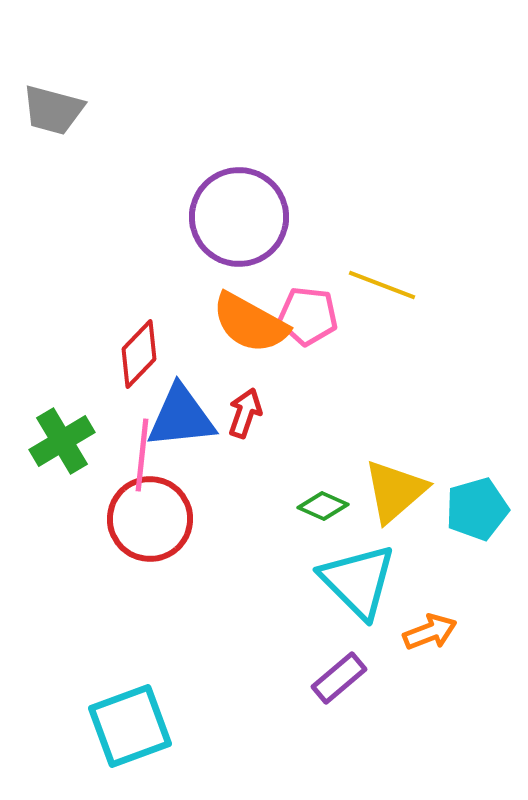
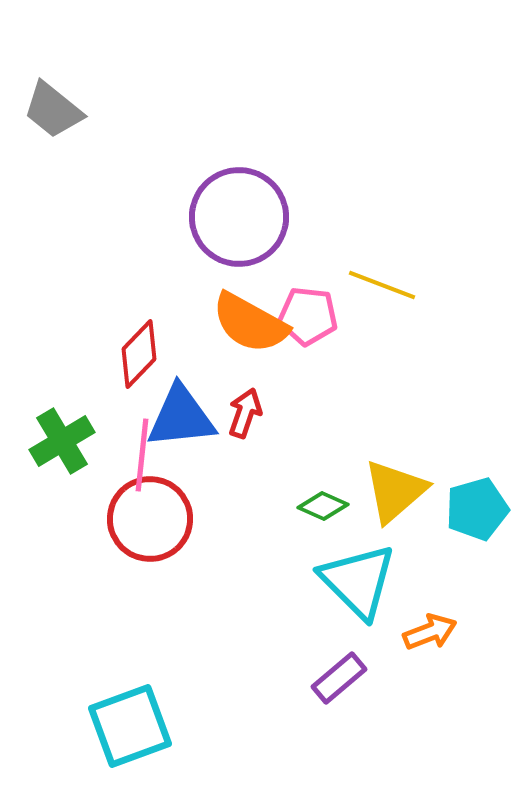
gray trapezoid: rotated 24 degrees clockwise
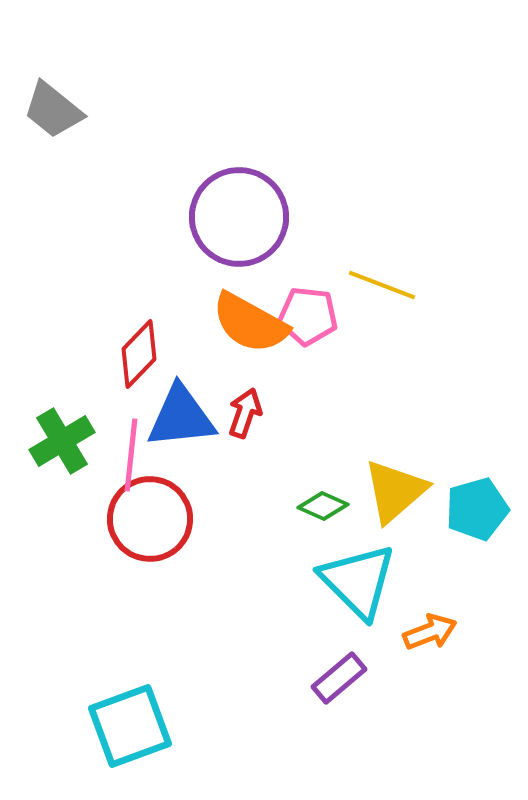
pink line: moved 11 px left
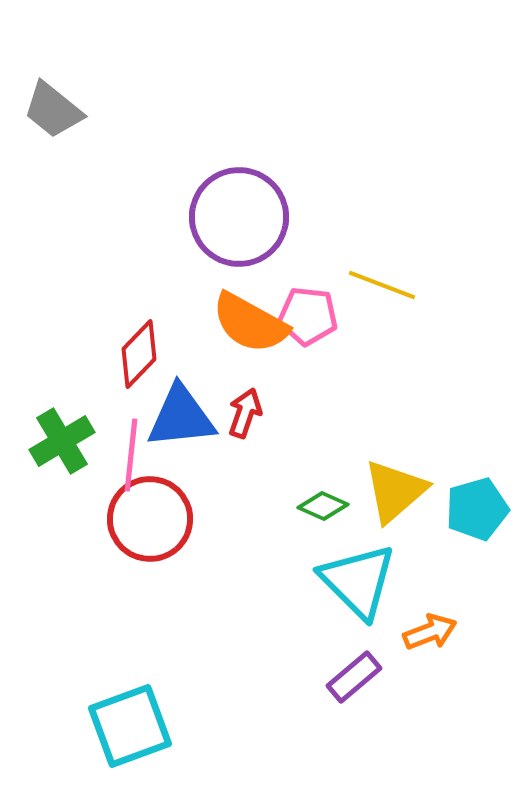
purple rectangle: moved 15 px right, 1 px up
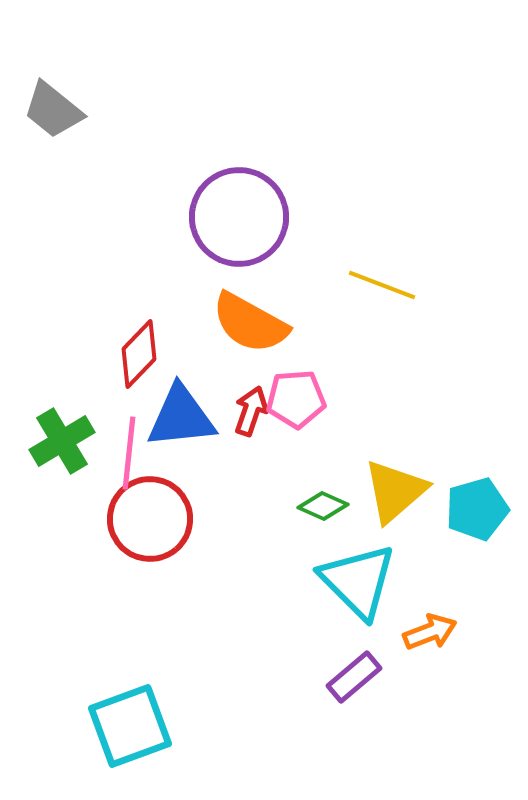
pink pentagon: moved 12 px left, 83 px down; rotated 10 degrees counterclockwise
red arrow: moved 6 px right, 2 px up
pink line: moved 2 px left, 2 px up
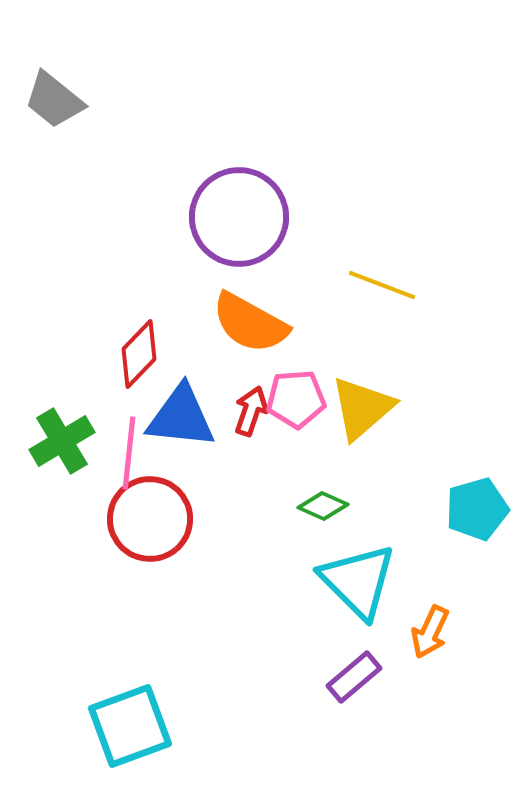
gray trapezoid: moved 1 px right, 10 px up
blue triangle: rotated 12 degrees clockwise
yellow triangle: moved 33 px left, 83 px up
orange arrow: rotated 136 degrees clockwise
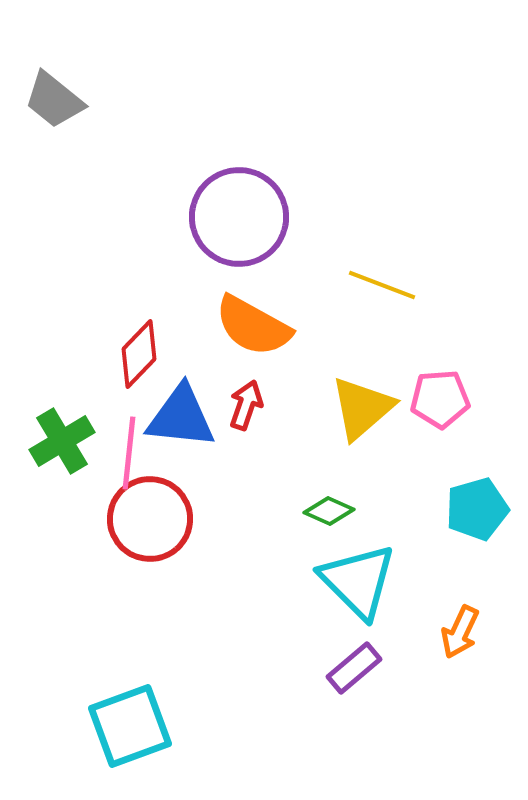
orange semicircle: moved 3 px right, 3 px down
pink pentagon: moved 144 px right
red arrow: moved 5 px left, 6 px up
green diamond: moved 6 px right, 5 px down
orange arrow: moved 30 px right
purple rectangle: moved 9 px up
